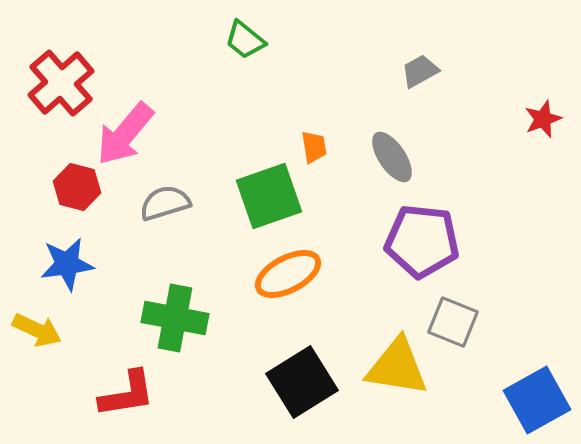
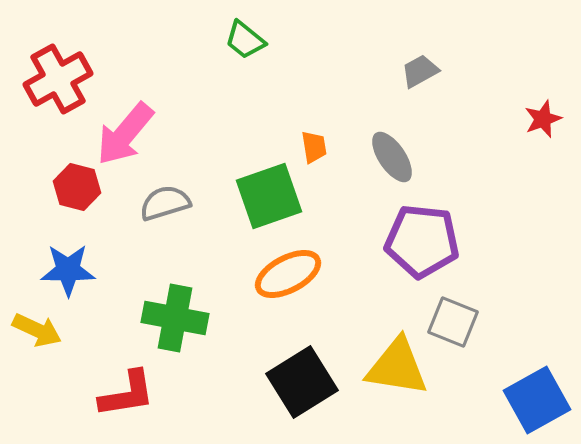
red cross: moved 3 px left, 4 px up; rotated 12 degrees clockwise
blue star: moved 1 px right, 6 px down; rotated 8 degrees clockwise
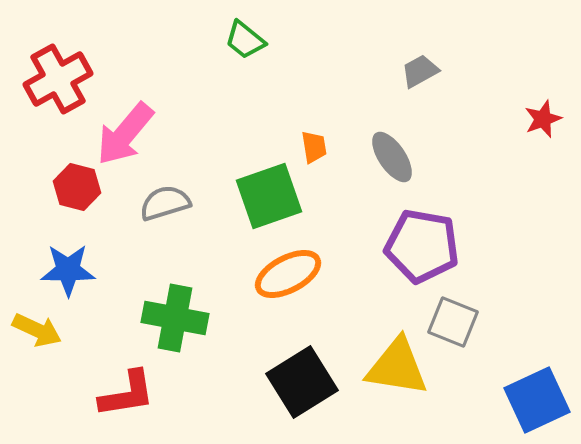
purple pentagon: moved 5 px down; rotated 4 degrees clockwise
blue square: rotated 4 degrees clockwise
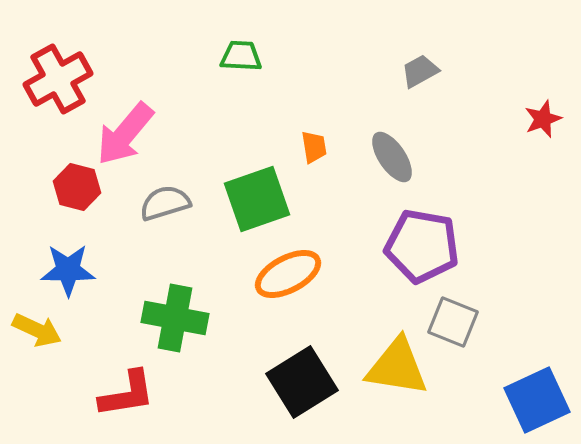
green trapezoid: moved 4 px left, 16 px down; rotated 144 degrees clockwise
green square: moved 12 px left, 3 px down
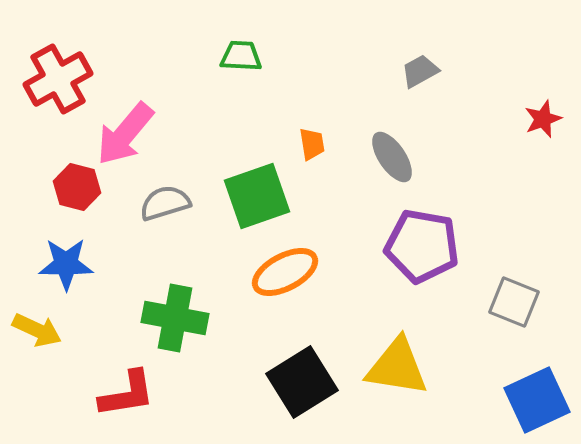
orange trapezoid: moved 2 px left, 3 px up
green square: moved 3 px up
blue star: moved 2 px left, 6 px up
orange ellipse: moved 3 px left, 2 px up
gray square: moved 61 px right, 20 px up
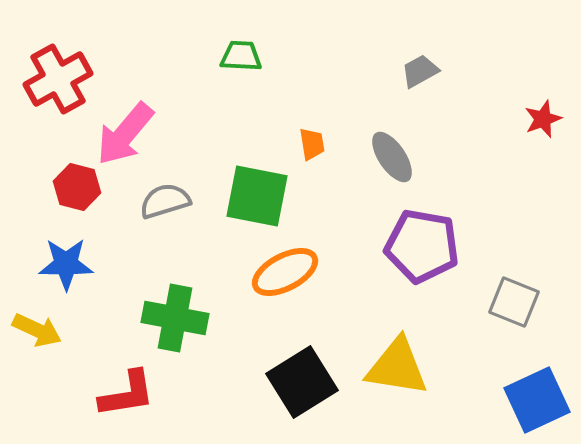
green square: rotated 30 degrees clockwise
gray semicircle: moved 2 px up
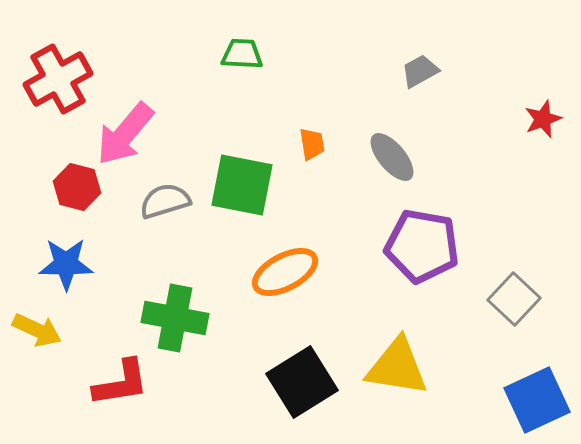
green trapezoid: moved 1 px right, 2 px up
gray ellipse: rotated 6 degrees counterclockwise
green square: moved 15 px left, 11 px up
gray square: moved 3 px up; rotated 21 degrees clockwise
red L-shape: moved 6 px left, 11 px up
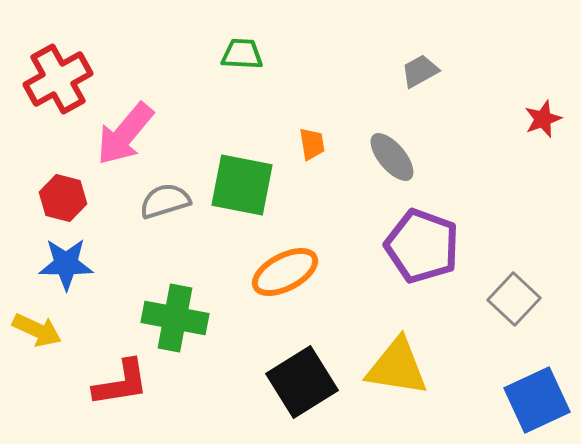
red hexagon: moved 14 px left, 11 px down
purple pentagon: rotated 10 degrees clockwise
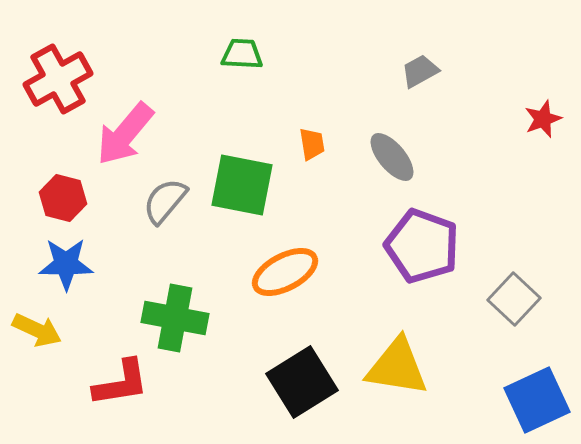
gray semicircle: rotated 33 degrees counterclockwise
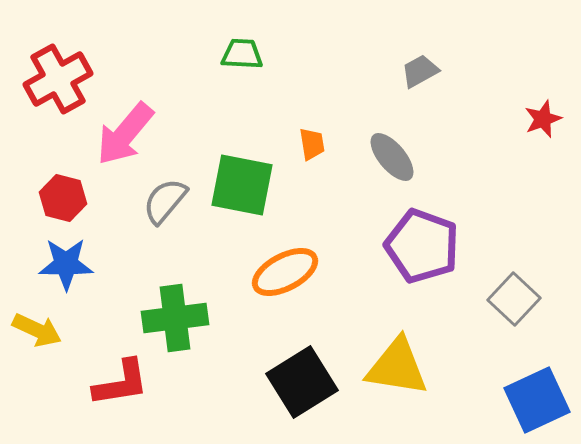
green cross: rotated 18 degrees counterclockwise
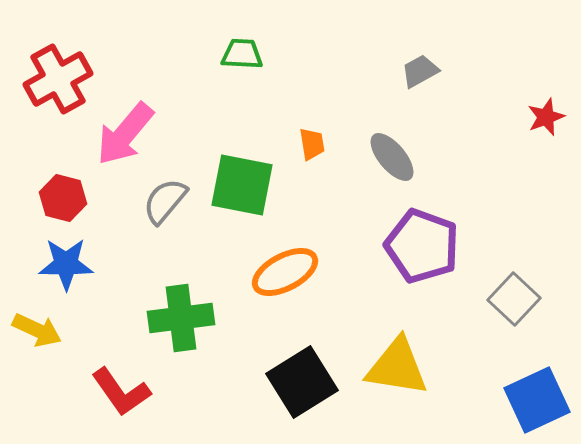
red star: moved 3 px right, 2 px up
green cross: moved 6 px right
red L-shape: moved 9 px down; rotated 64 degrees clockwise
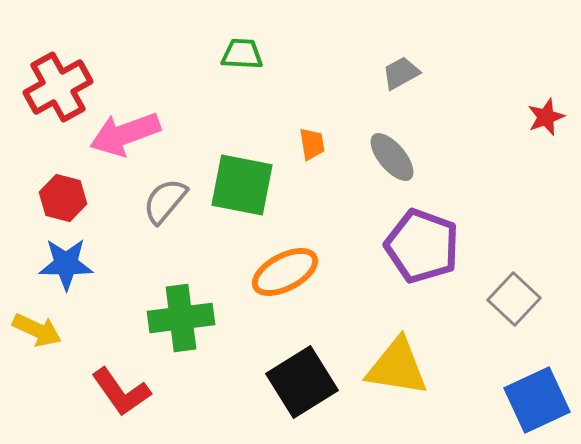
gray trapezoid: moved 19 px left, 2 px down
red cross: moved 8 px down
pink arrow: rotated 30 degrees clockwise
